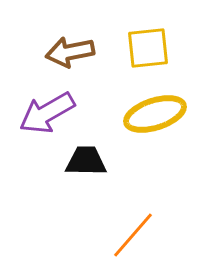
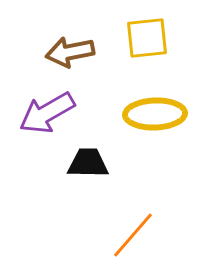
yellow square: moved 1 px left, 10 px up
yellow ellipse: rotated 16 degrees clockwise
black trapezoid: moved 2 px right, 2 px down
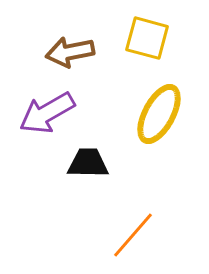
yellow square: rotated 21 degrees clockwise
yellow ellipse: moved 4 px right; rotated 60 degrees counterclockwise
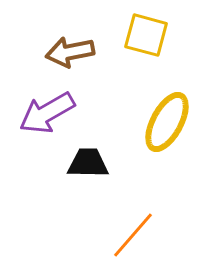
yellow square: moved 1 px left, 3 px up
yellow ellipse: moved 8 px right, 8 px down
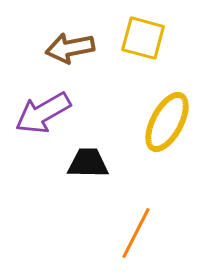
yellow square: moved 3 px left, 3 px down
brown arrow: moved 4 px up
purple arrow: moved 4 px left
orange line: moved 3 px right, 2 px up; rotated 14 degrees counterclockwise
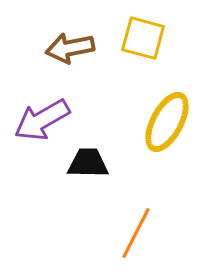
purple arrow: moved 1 px left, 7 px down
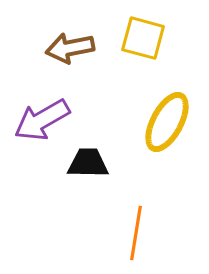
orange line: rotated 18 degrees counterclockwise
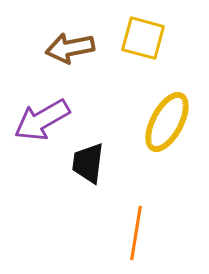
black trapezoid: rotated 84 degrees counterclockwise
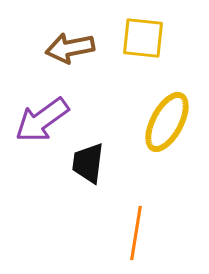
yellow square: rotated 9 degrees counterclockwise
purple arrow: rotated 6 degrees counterclockwise
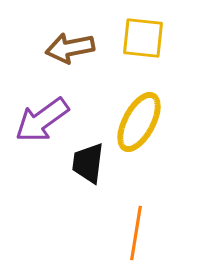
yellow ellipse: moved 28 px left
